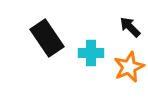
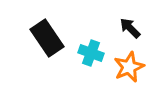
black arrow: moved 1 px down
cyan cross: rotated 20 degrees clockwise
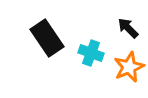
black arrow: moved 2 px left
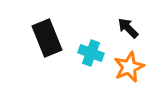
black rectangle: rotated 12 degrees clockwise
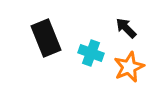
black arrow: moved 2 px left
black rectangle: moved 1 px left
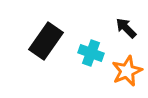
black rectangle: moved 3 px down; rotated 57 degrees clockwise
orange star: moved 2 px left, 4 px down
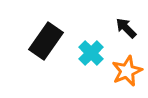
cyan cross: rotated 25 degrees clockwise
